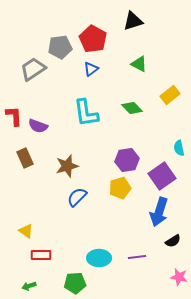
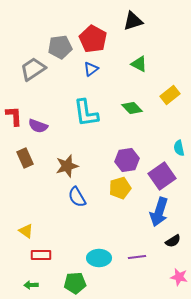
blue semicircle: rotated 75 degrees counterclockwise
green arrow: moved 2 px right, 1 px up; rotated 16 degrees clockwise
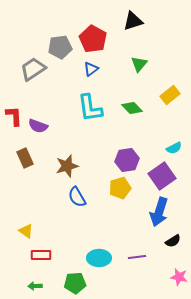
green triangle: rotated 42 degrees clockwise
cyan L-shape: moved 4 px right, 5 px up
cyan semicircle: moved 5 px left; rotated 105 degrees counterclockwise
green arrow: moved 4 px right, 1 px down
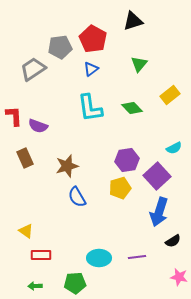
purple square: moved 5 px left; rotated 8 degrees counterclockwise
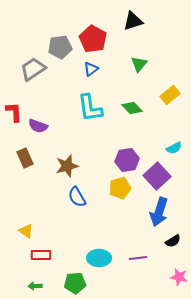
red L-shape: moved 4 px up
purple line: moved 1 px right, 1 px down
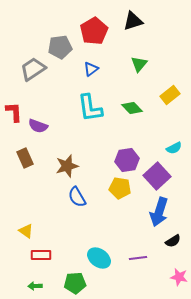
red pentagon: moved 1 px right, 8 px up; rotated 12 degrees clockwise
yellow pentagon: rotated 25 degrees clockwise
cyan ellipse: rotated 35 degrees clockwise
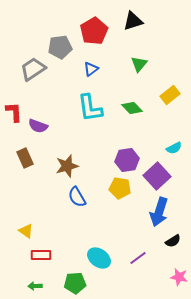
purple line: rotated 30 degrees counterclockwise
